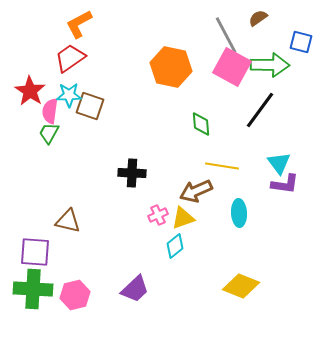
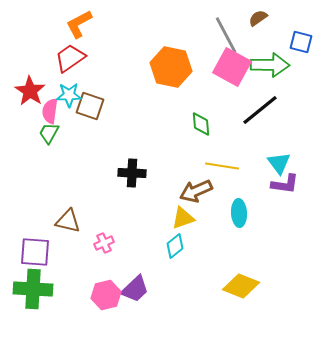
black line: rotated 15 degrees clockwise
pink cross: moved 54 px left, 28 px down
pink hexagon: moved 31 px right
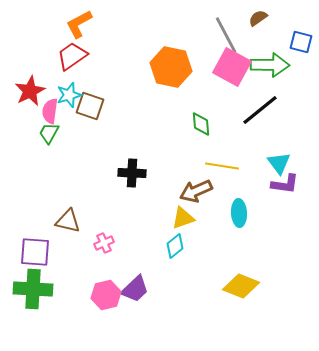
red trapezoid: moved 2 px right, 2 px up
red star: rotated 12 degrees clockwise
cyan star: rotated 15 degrees counterclockwise
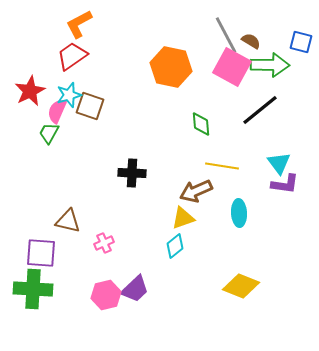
brown semicircle: moved 7 px left, 23 px down; rotated 66 degrees clockwise
pink semicircle: moved 7 px right; rotated 15 degrees clockwise
purple square: moved 6 px right, 1 px down
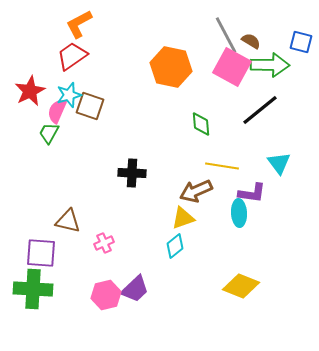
purple L-shape: moved 33 px left, 9 px down
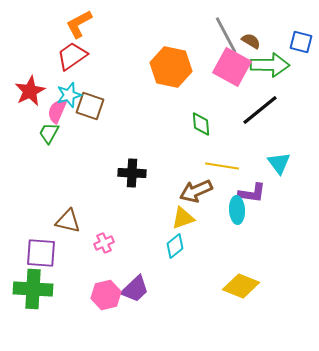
cyan ellipse: moved 2 px left, 3 px up
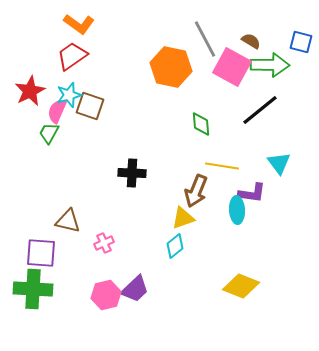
orange L-shape: rotated 116 degrees counterclockwise
gray line: moved 21 px left, 4 px down
brown arrow: rotated 44 degrees counterclockwise
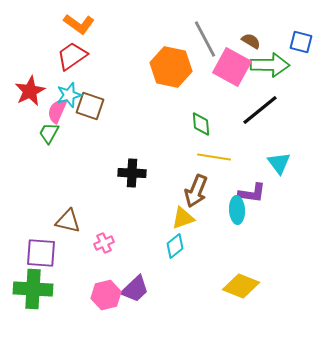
yellow line: moved 8 px left, 9 px up
